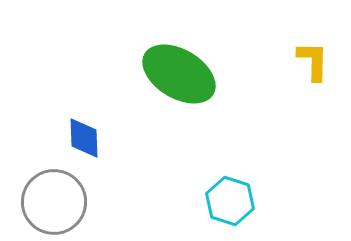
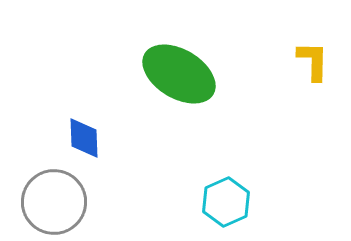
cyan hexagon: moved 4 px left, 1 px down; rotated 18 degrees clockwise
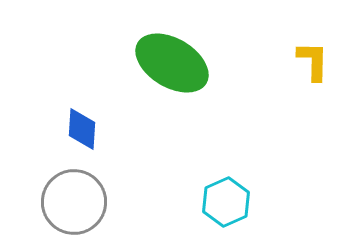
green ellipse: moved 7 px left, 11 px up
blue diamond: moved 2 px left, 9 px up; rotated 6 degrees clockwise
gray circle: moved 20 px right
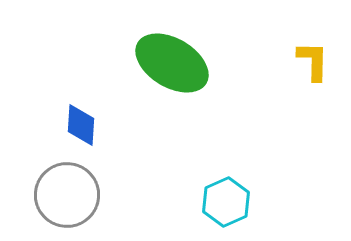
blue diamond: moved 1 px left, 4 px up
gray circle: moved 7 px left, 7 px up
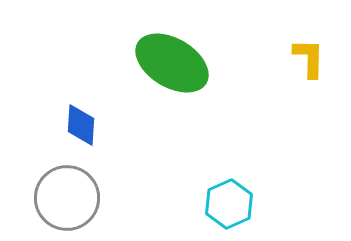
yellow L-shape: moved 4 px left, 3 px up
gray circle: moved 3 px down
cyan hexagon: moved 3 px right, 2 px down
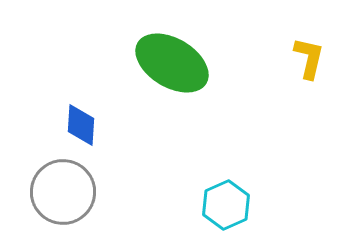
yellow L-shape: rotated 12 degrees clockwise
gray circle: moved 4 px left, 6 px up
cyan hexagon: moved 3 px left, 1 px down
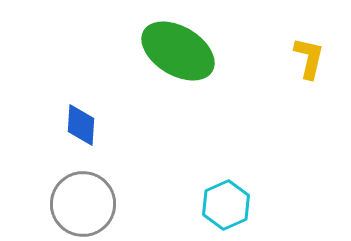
green ellipse: moved 6 px right, 12 px up
gray circle: moved 20 px right, 12 px down
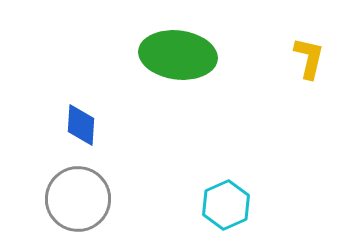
green ellipse: moved 4 px down; rotated 24 degrees counterclockwise
gray circle: moved 5 px left, 5 px up
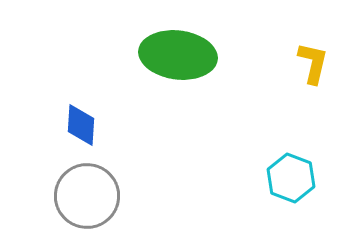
yellow L-shape: moved 4 px right, 5 px down
gray circle: moved 9 px right, 3 px up
cyan hexagon: moved 65 px right, 27 px up; rotated 15 degrees counterclockwise
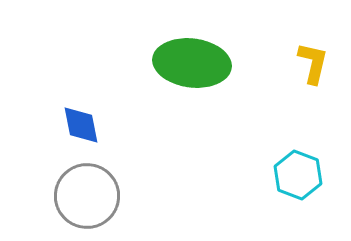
green ellipse: moved 14 px right, 8 px down
blue diamond: rotated 15 degrees counterclockwise
cyan hexagon: moved 7 px right, 3 px up
